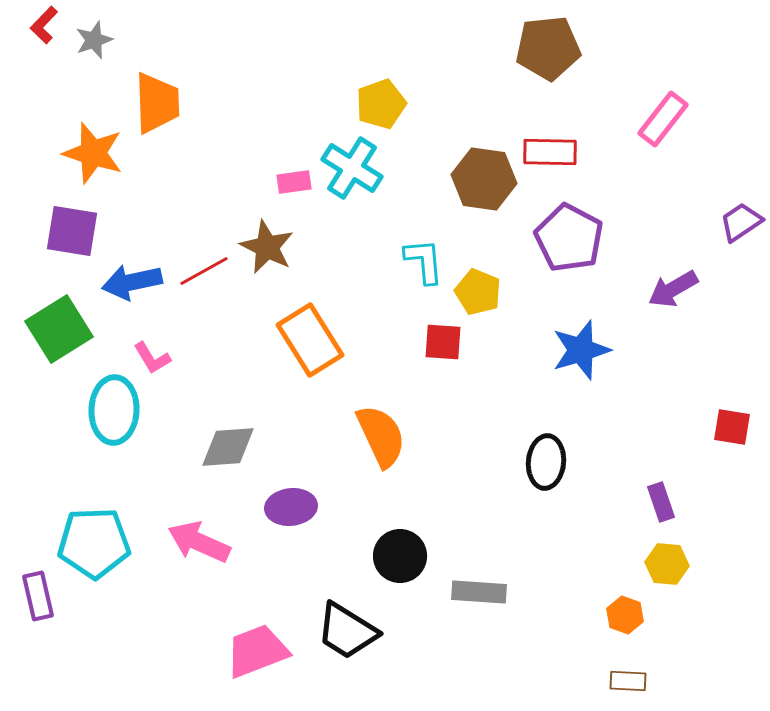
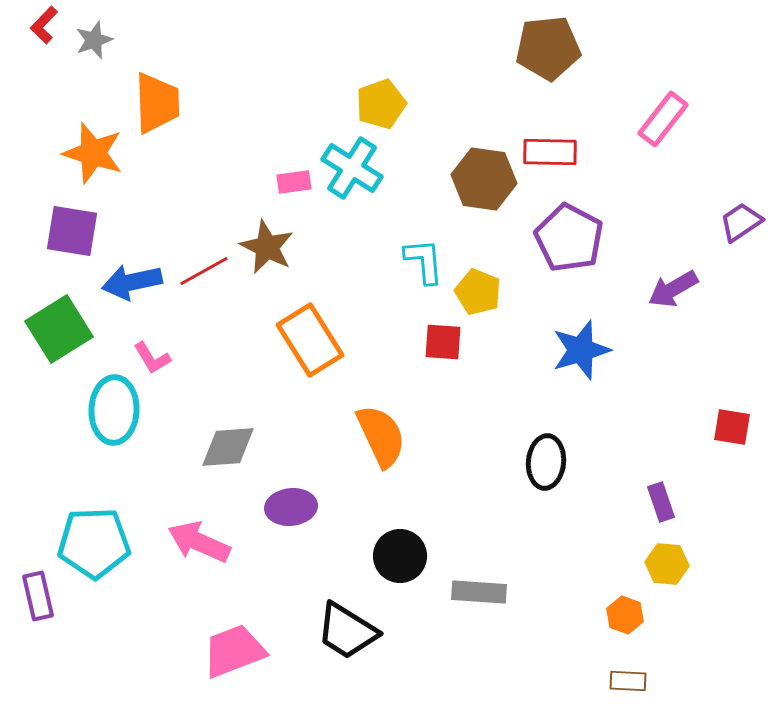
pink trapezoid at (257, 651): moved 23 px left
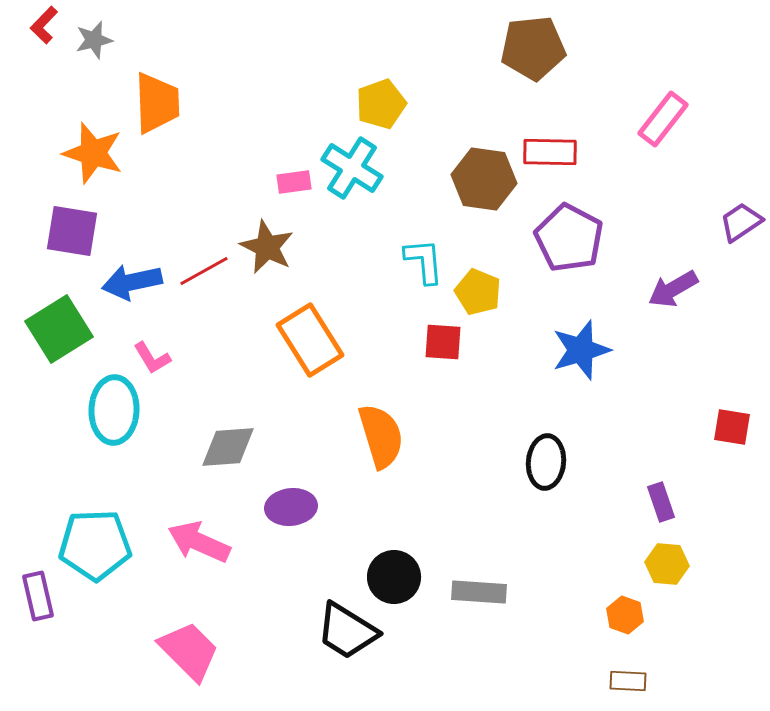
gray star at (94, 40): rotated 6 degrees clockwise
brown pentagon at (548, 48): moved 15 px left
orange semicircle at (381, 436): rotated 8 degrees clockwise
cyan pentagon at (94, 543): moved 1 px right, 2 px down
black circle at (400, 556): moved 6 px left, 21 px down
pink trapezoid at (234, 651): moved 45 px left; rotated 66 degrees clockwise
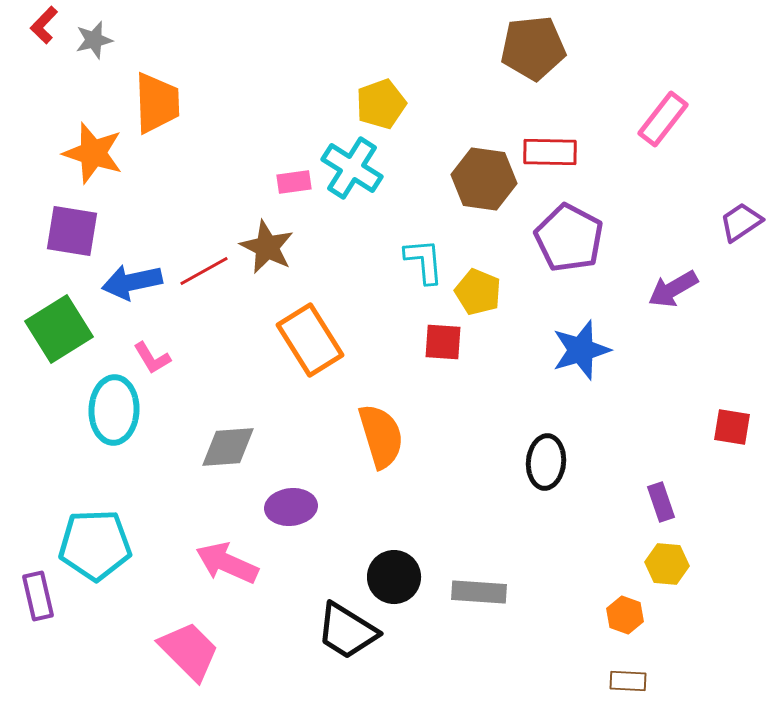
pink arrow at (199, 542): moved 28 px right, 21 px down
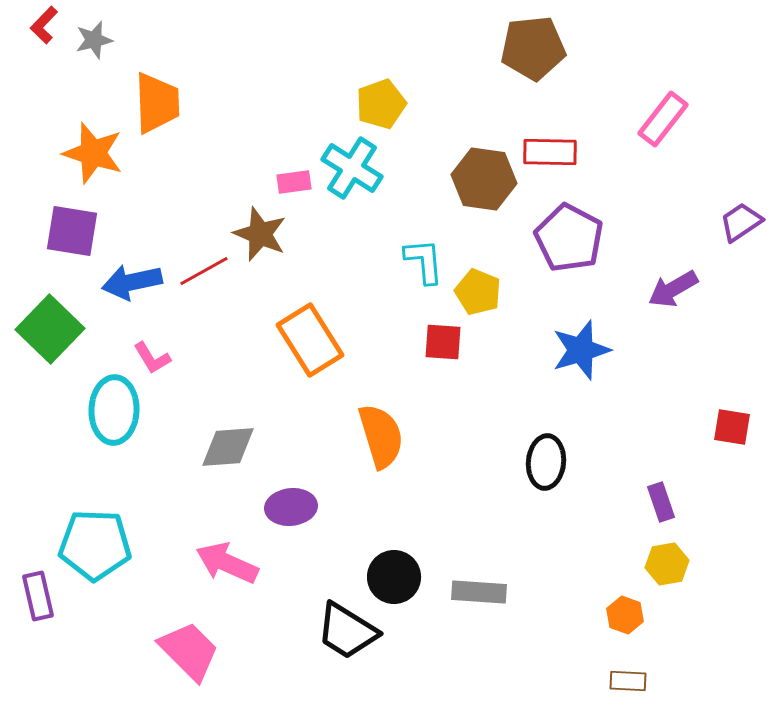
brown star at (267, 247): moved 7 px left, 13 px up; rotated 4 degrees counterclockwise
green square at (59, 329): moved 9 px left; rotated 14 degrees counterclockwise
cyan pentagon at (95, 545): rotated 4 degrees clockwise
yellow hexagon at (667, 564): rotated 15 degrees counterclockwise
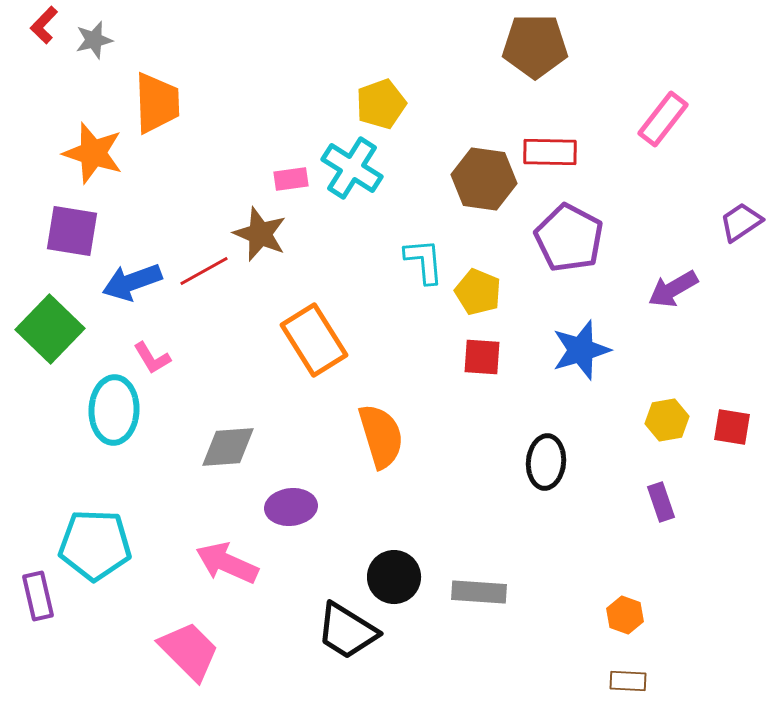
brown pentagon at (533, 48): moved 2 px right, 2 px up; rotated 6 degrees clockwise
pink rectangle at (294, 182): moved 3 px left, 3 px up
blue arrow at (132, 282): rotated 8 degrees counterclockwise
orange rectangle at (310, 340): moved 4 px right
red square at (443, 342): moved 39 px right, 15 px down
yellow hexagon at (667, 564): moved 144 px up
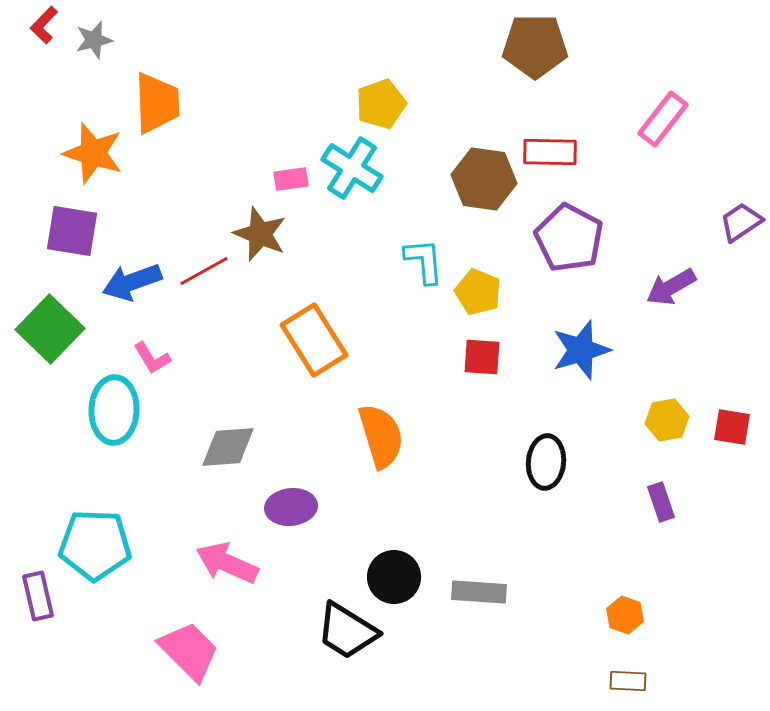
purple arrow at (673, 289): moved 2 px left, 2 px up
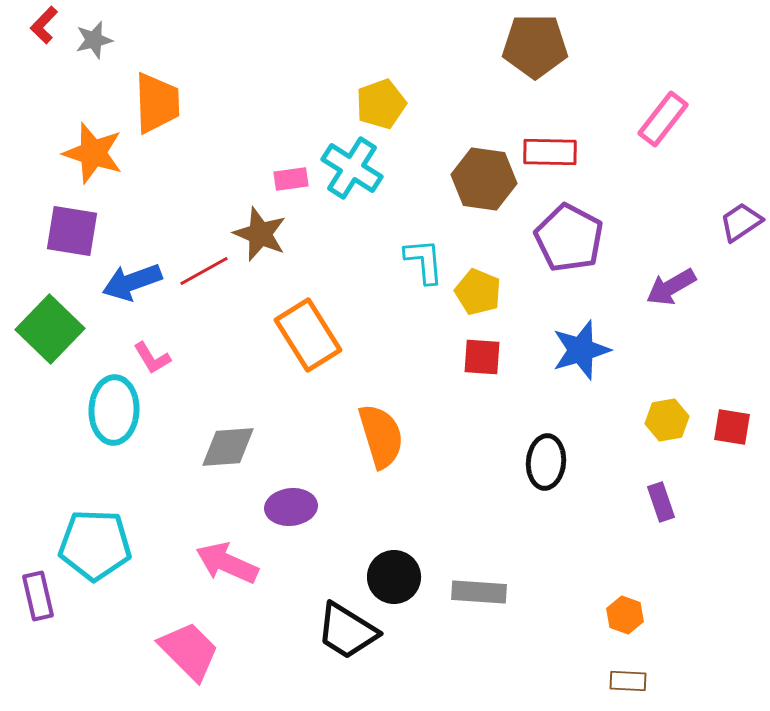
orange rectangle at (314, 340): moved 6 px left, 5 px up
